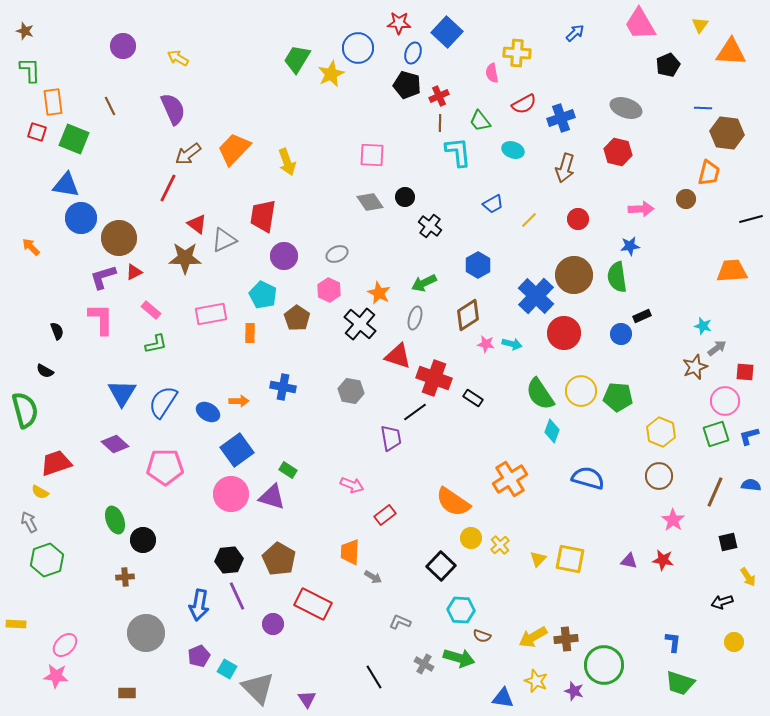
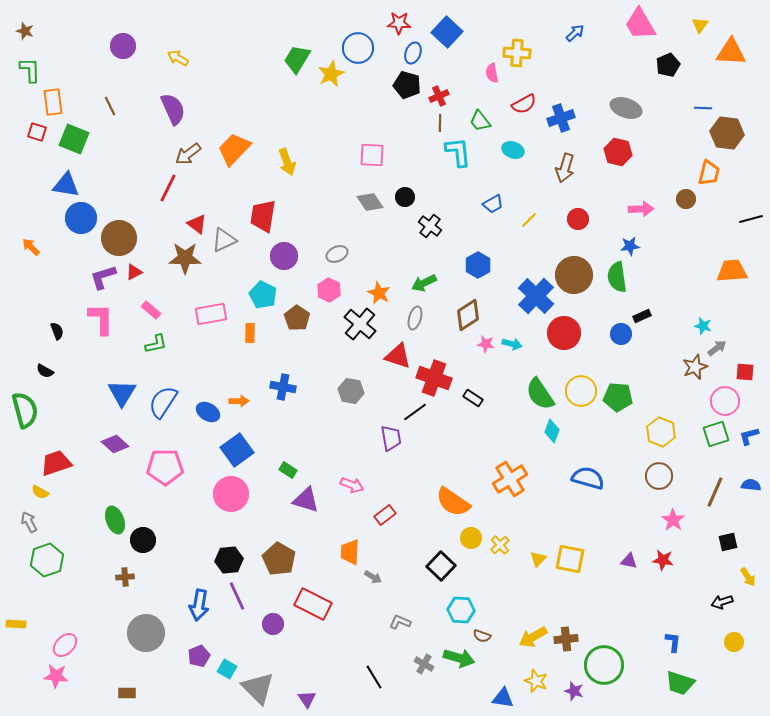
purple triangle at (272, 497): moved 34 px right, 3 px down
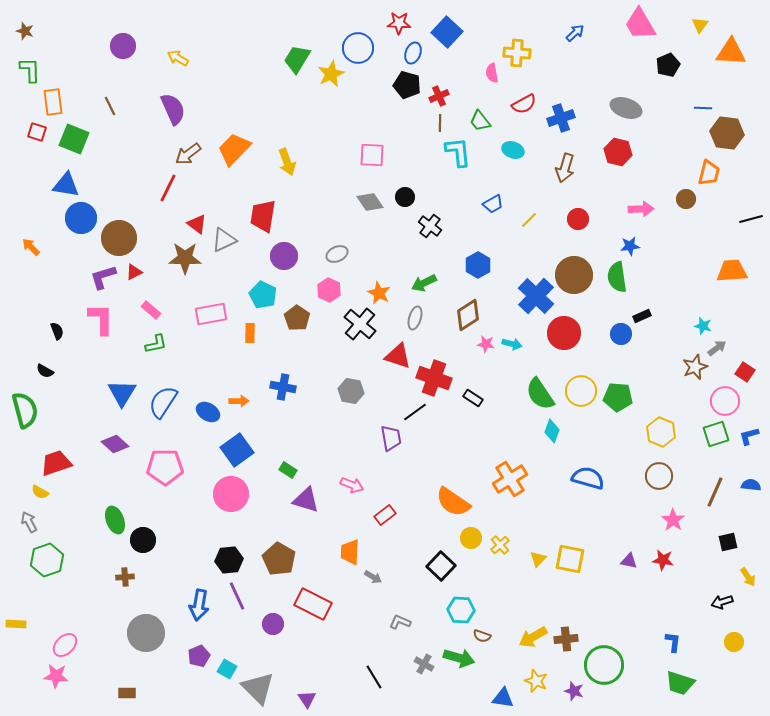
red square at (745, 372): rotated 30 degrees clockwise
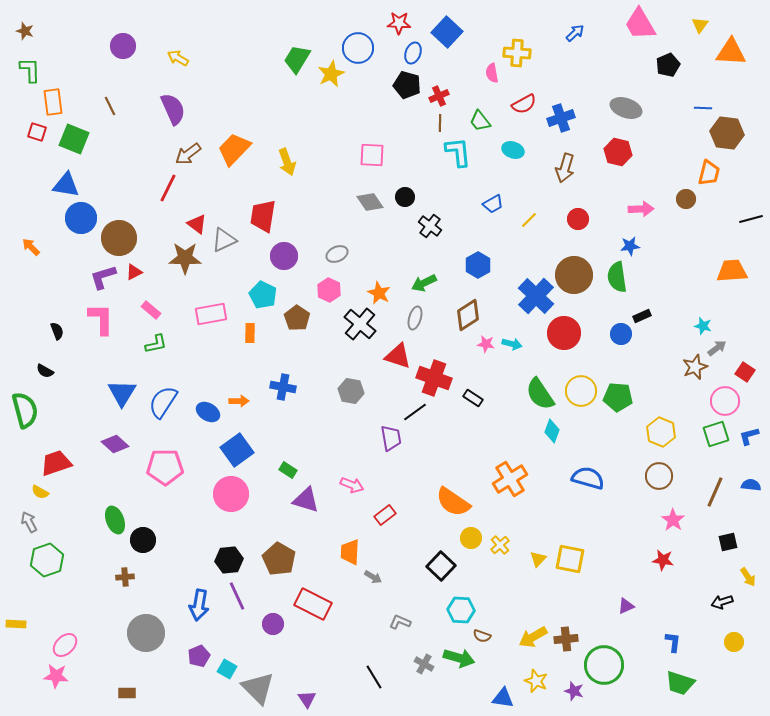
purple triangle at (629, 561): moved 3 px left, 45 px down; rotated 36 degrees counterclockwise
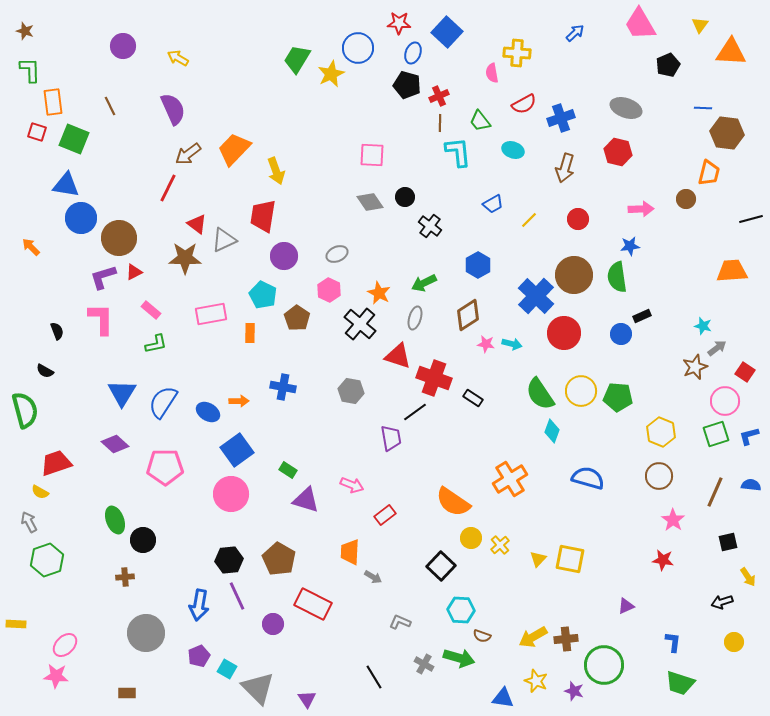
yellow arrow at (287, 162): moved 11 px left, 9 px down
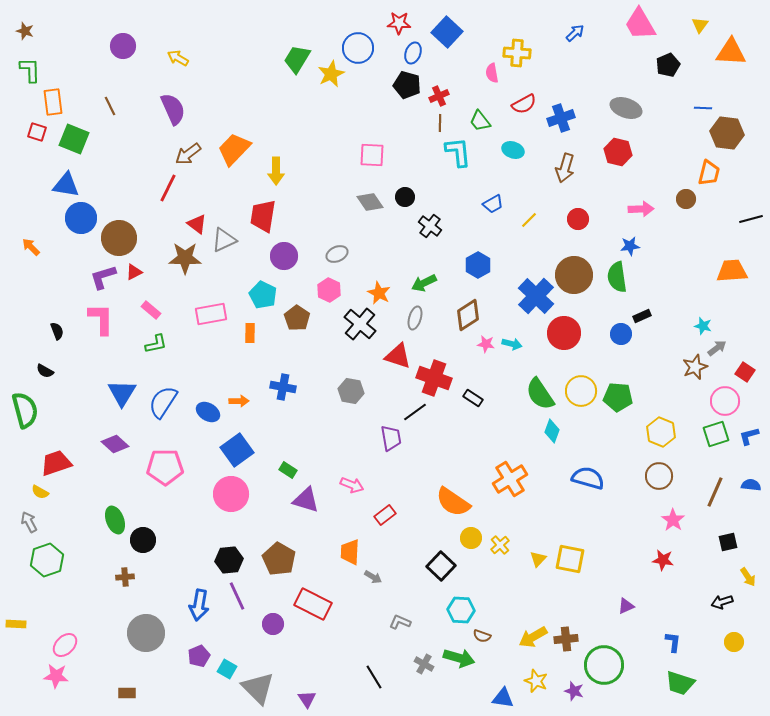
yellow arrow at (276, 171): rotated 20 degrees clockwise
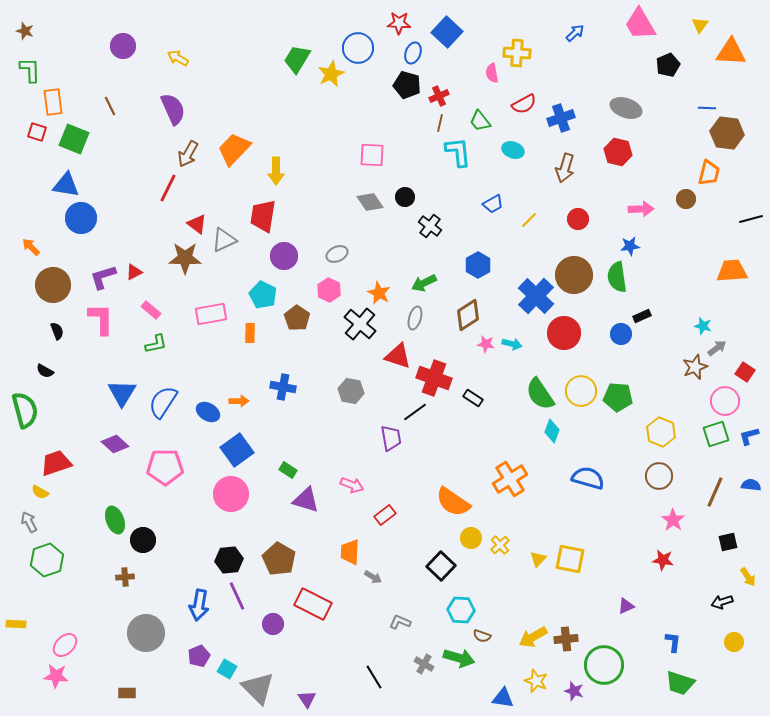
blue line at (703, 108): moved 4 px right
brown line at (440, 123): rotated 12 degrees clockwise
brown arrow at (188, 154): rotated 24 degrees counterclockwise
brown circle at (119, 238): moved 66 px left, 47 px down
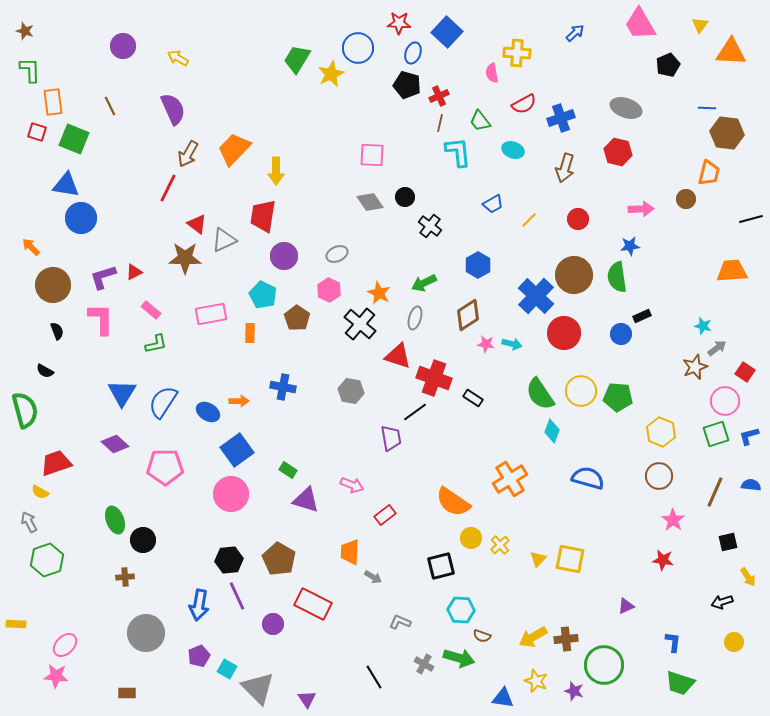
black square at (441, 566): rotated 32 degrees clockwise
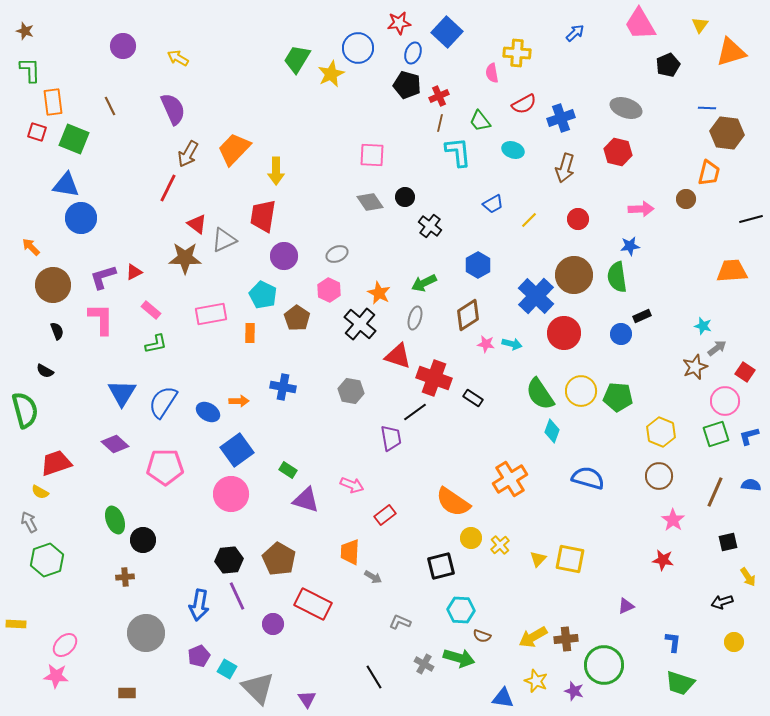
red star at (399, 23): rotated 10 degrees counterclockwise
orange triangle at (731, 52): rotated 20 degrees counterclockwise
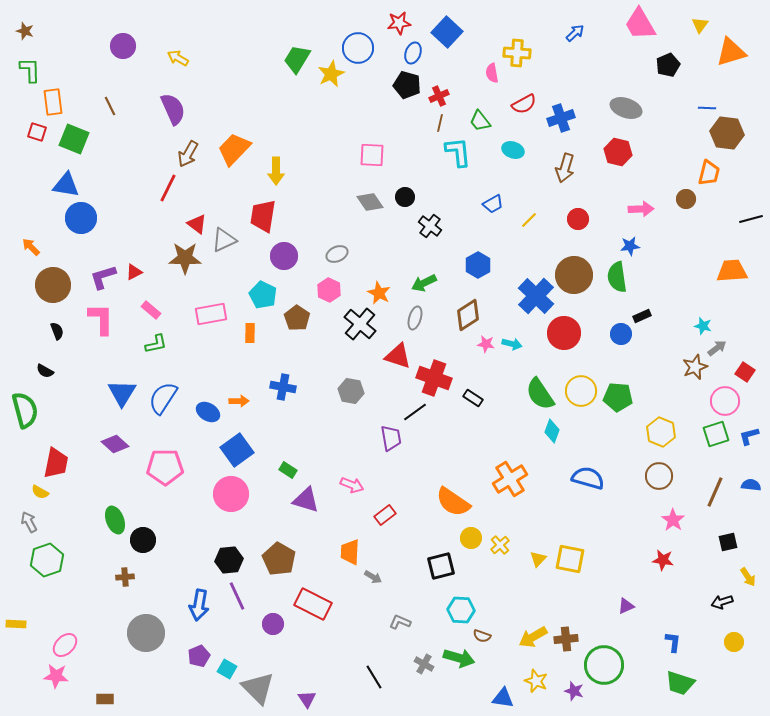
blue semicircle at (163, 402): moved 4 px up
red trapezoid at (56, 463): rotated 120 degrees clockwise
brown rectangle at (127, 693): moved 22 px left, 6 px down
